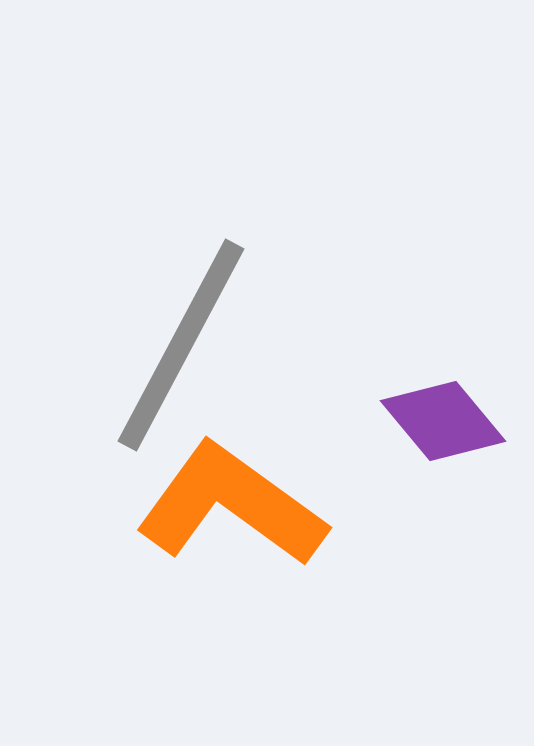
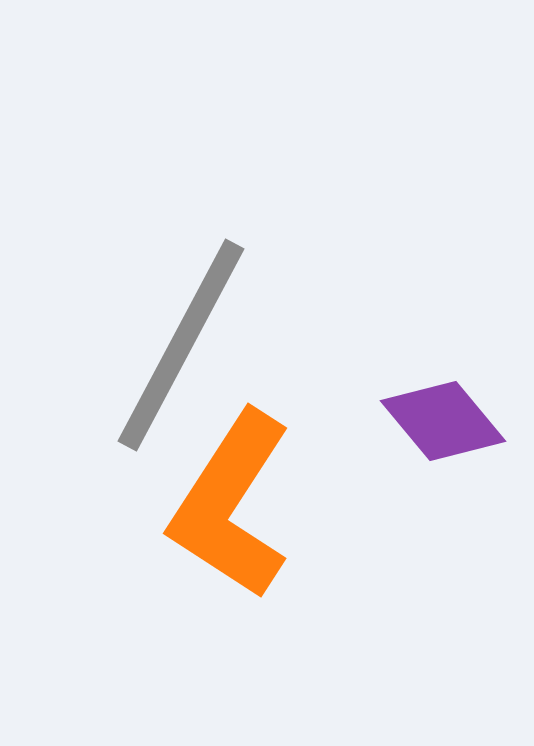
orange L-shape: rotated 93 degrees counterclockwise
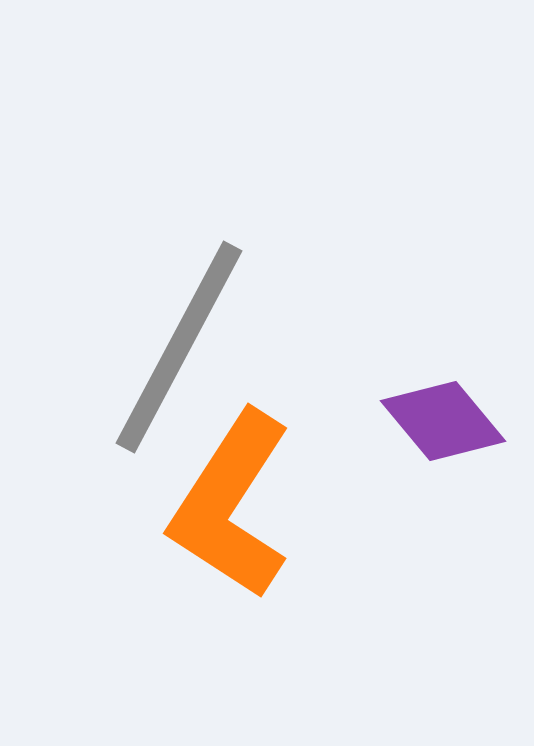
gray line: moved 2 px left, 2 px down
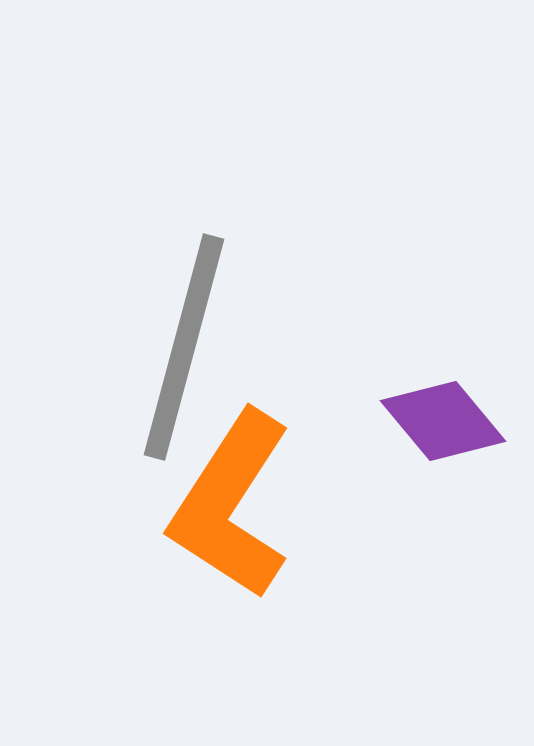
gray line: moved 5 px right; rotated 13 degrees counterclockwise
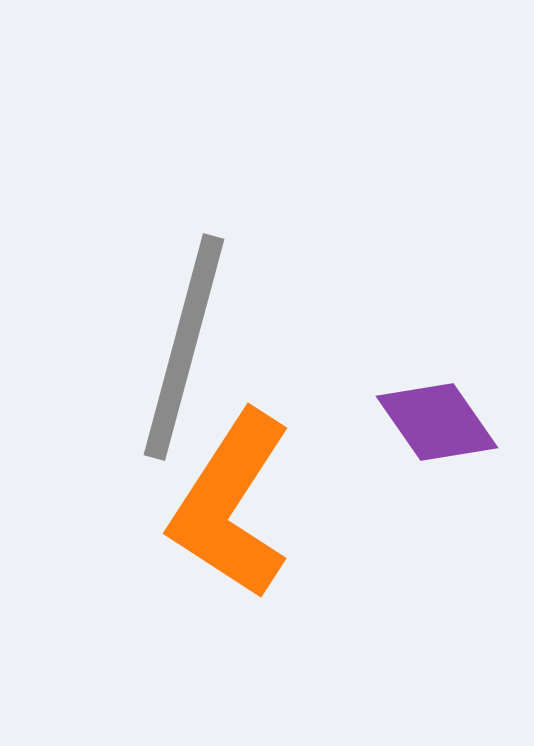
purple diamond: moved 6 px left, 1 px down; rotated 5 degrees clockwise
